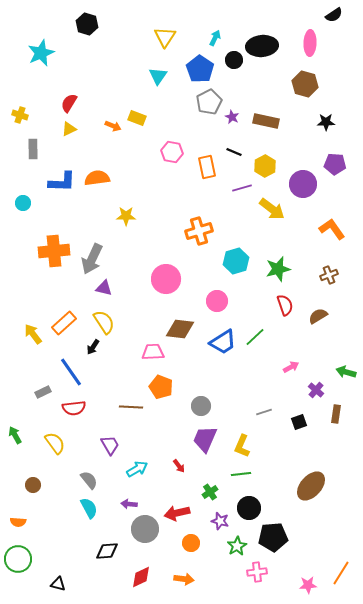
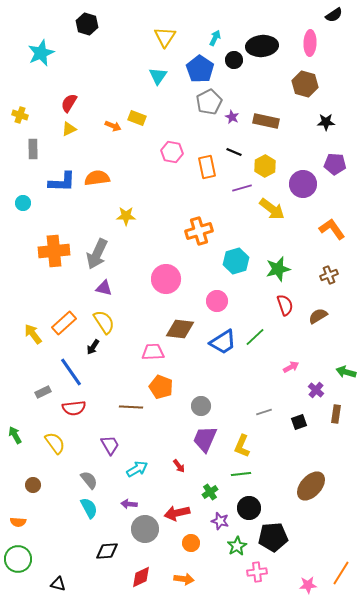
gray arrow at (92, 259): moved 5 px right, 5 px up
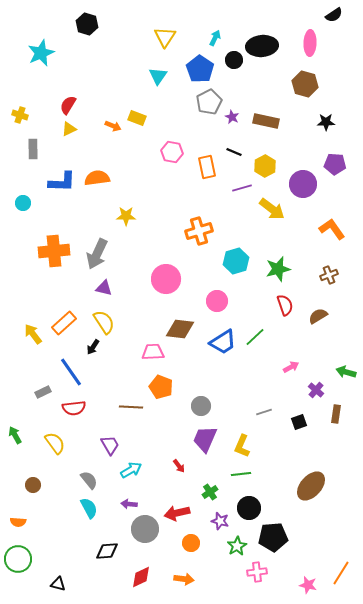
red semicircle at (69, 103): moved 1 px left, 2 px down
cyan arrow at (137, 469): moved 6 px left, 1 px down
pink star at (308, 585): rotated 18 degrees clockwise
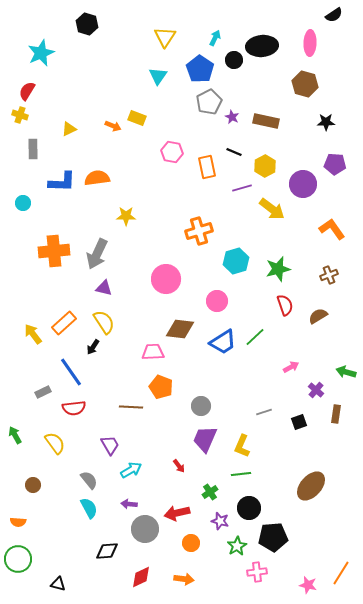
red semicircle at (68, 105): moved 41 px left, 14 px up
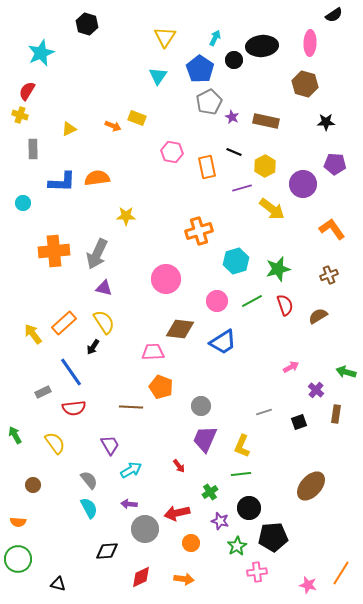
green line at (255, 337): moved 3 px left, 36 px up; rotated 15 degrees clockwise
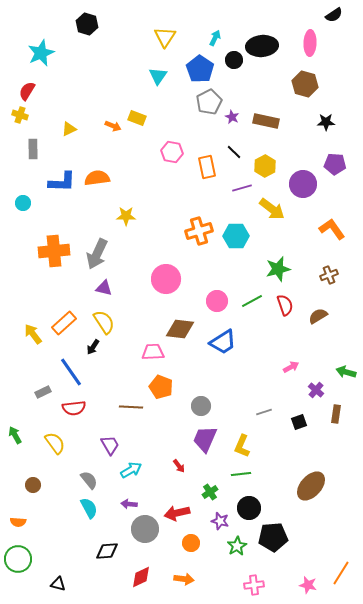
black line at (234, 152): rotated 21 degrees clockwise
cyan hexagon at (236, 261): moved 25 px up; rotated 15 degrees clockwise
pink cross at (257, 572): moved 3 px left, 13 px down
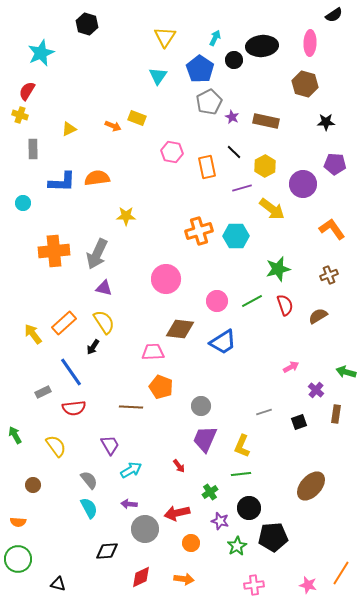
yellow semicircle at (55, 443): moved 1 px right, 3 px down
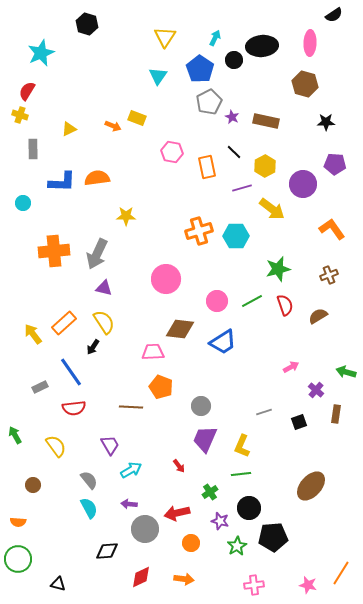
gray rectangle at (43, 392): moved 3 px left, 5 px up
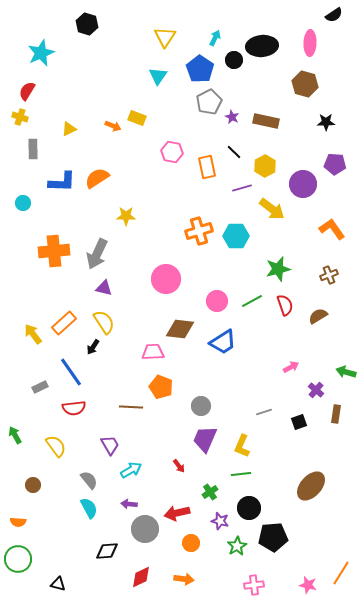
yellow cross at (20, 115): moved 2 px down
orange semicircle at (97, 178): rotated 25 degrees counterclockwise
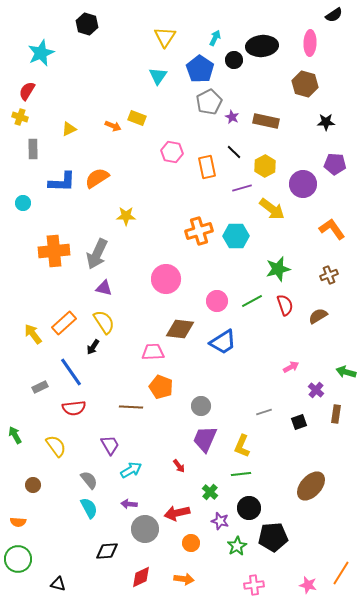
green cross at (210, 492): rotated 14 degrees counterclockwise
